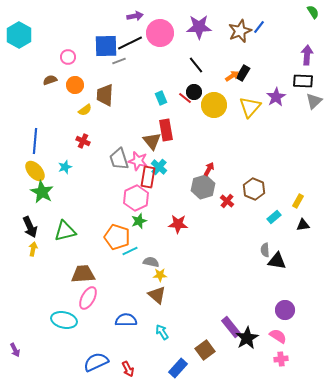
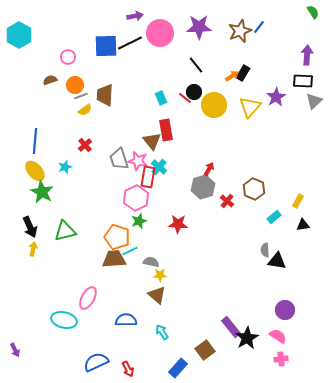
gray line at (119, 61): moved 38 px left, 35 px down
red cross at (83, 141): moved 2 px right, 4 px down; rotated 24 degrees clockwise
brown trapezoid at (83, 274): moved 31 px right, 15 px up
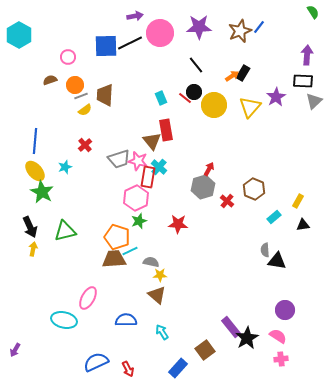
gray trapezoid at (119, 159): rotated 90 degrees counterclockwise
purple arrow at (15, 350): rotated 56 degrees clockwise
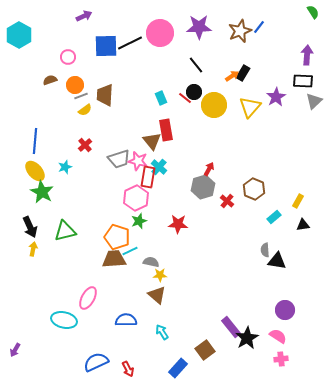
purple arrow at (135, 16): moved 51 px left; rotated 14 degrees counterclockwise
